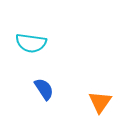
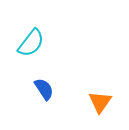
cyan semicircle: rotated 60 degrees counterclockwise
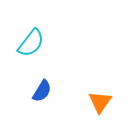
blue semicircle: moved 2 px left, 2 px down; rotated 65 degrees clockwise
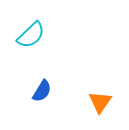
cyan semicircle: moved 8 px up; rotated 8 degrees clockwise
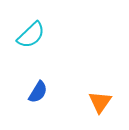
blue semicircle: moved 4 px left, 1 px down
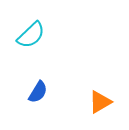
orange triangle: rotated 25 degrees clockwise
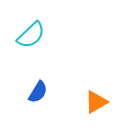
orange triangle: moved 4 px left
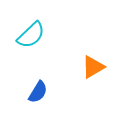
orange triangle: moved 3 px left, 35 px up
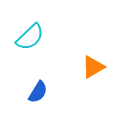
cyan semicircle: moved 1 px left, 2 px down
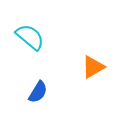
cyan semicircle: rotated 96 degrees counterclockwise
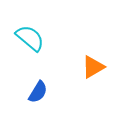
cyan semicircle: moved 1 px down
